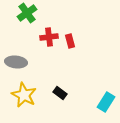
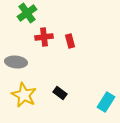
red cross: moved 5 px left
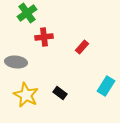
red rectangle: moved 12 px right, 6 px down; rotated 56 degrees clockwise
yellow star: moved 2 px right
cyan rectangle: moved 16 px up
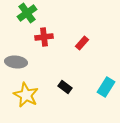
red rectangle: moved 4 px up
cyan rectangle: moved 1 px down
black rectangle: moved 5 px right, 6 px up
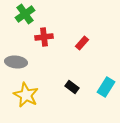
green cross: moved 2 px left, 1 px down
black rectangle: moved 7 px right
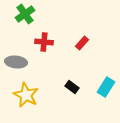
red cross: moved 5 px down; rotated 12 degrees clockwise
